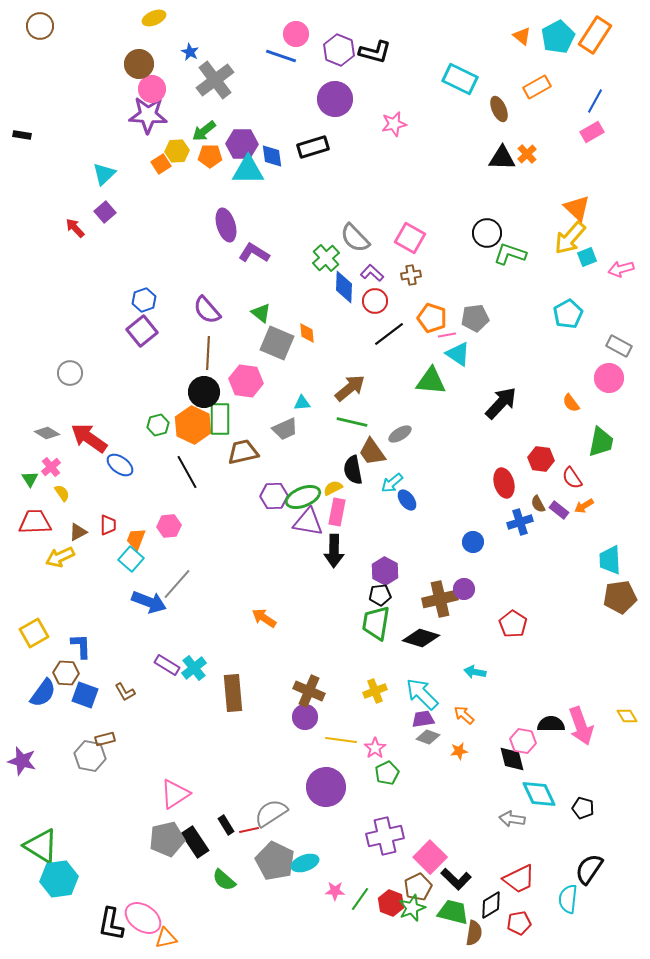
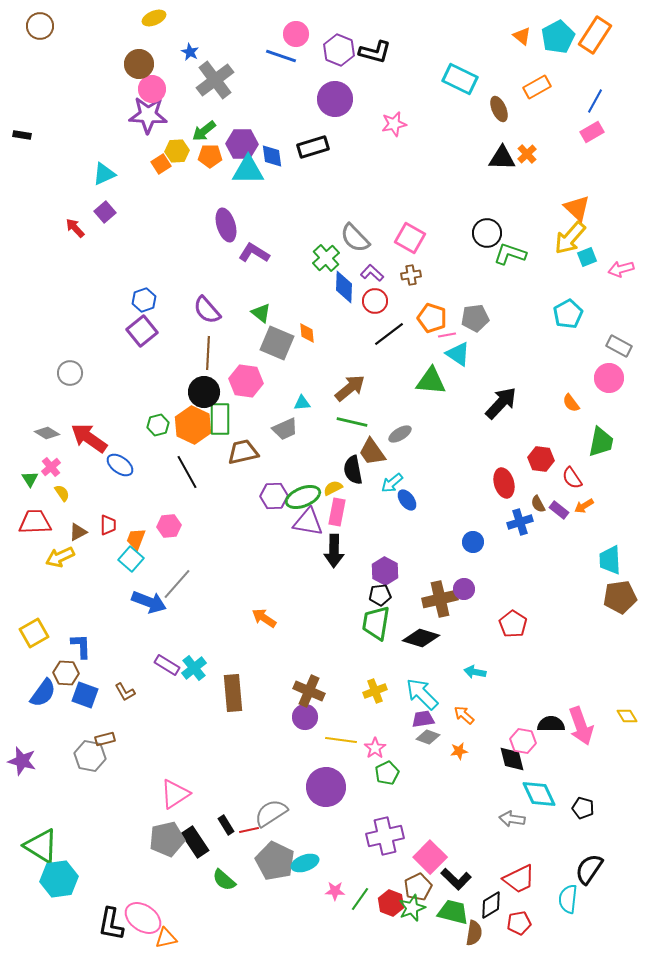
cyan triangle at (104, 174): rotated 20 degrees clockwise
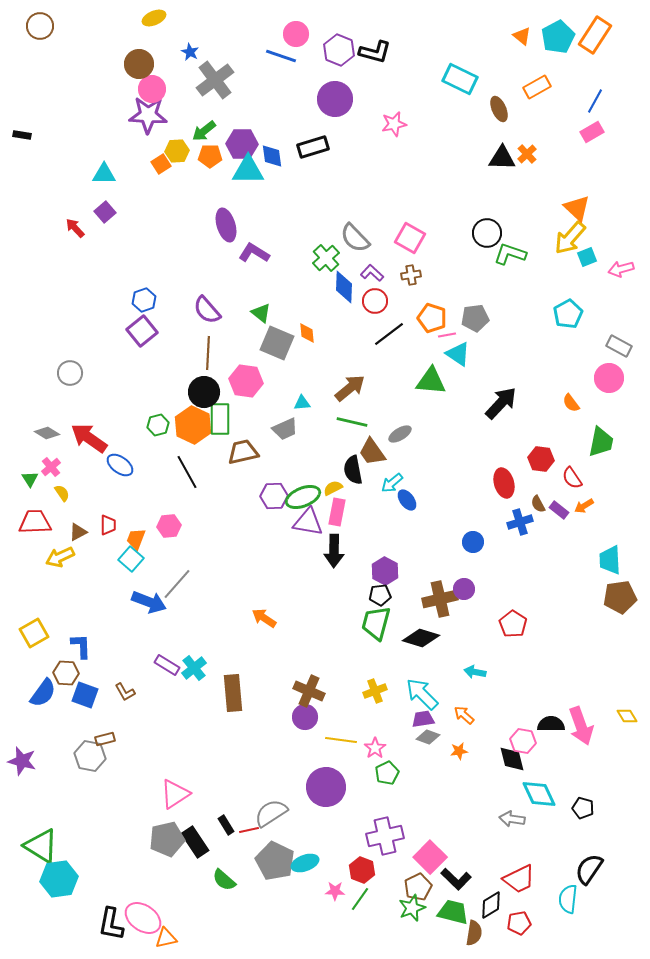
cyan triangle at (104, 174): rotated 25 degrees clockwise
green trapezoid at (376, 623): rotated 6 degrees clockwise
red hexagon at (391, 903): moved 29 px left, 33 px up
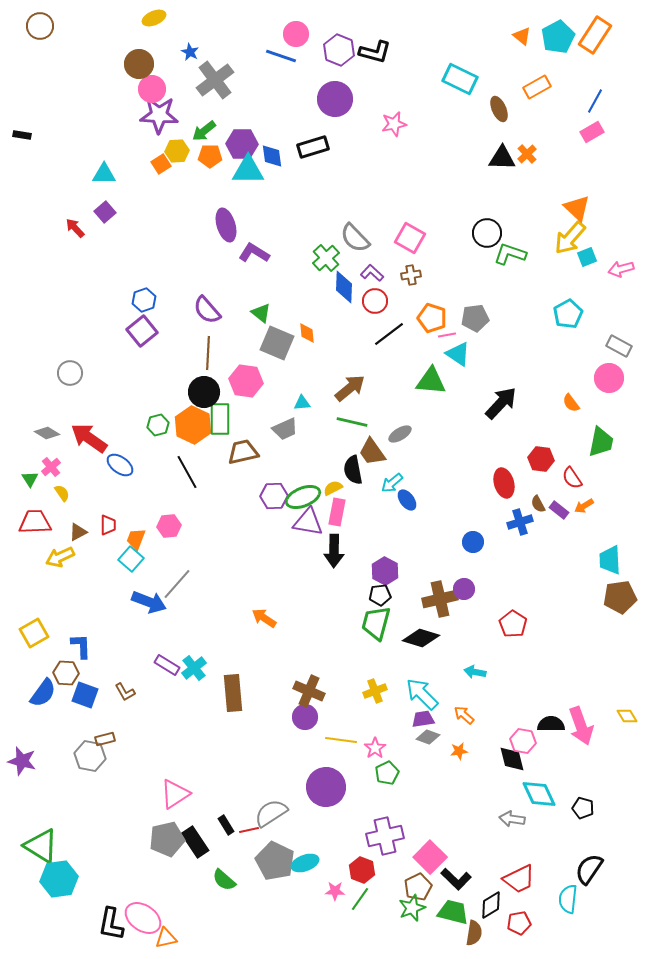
purple star at (148, 115): moved 11 px right
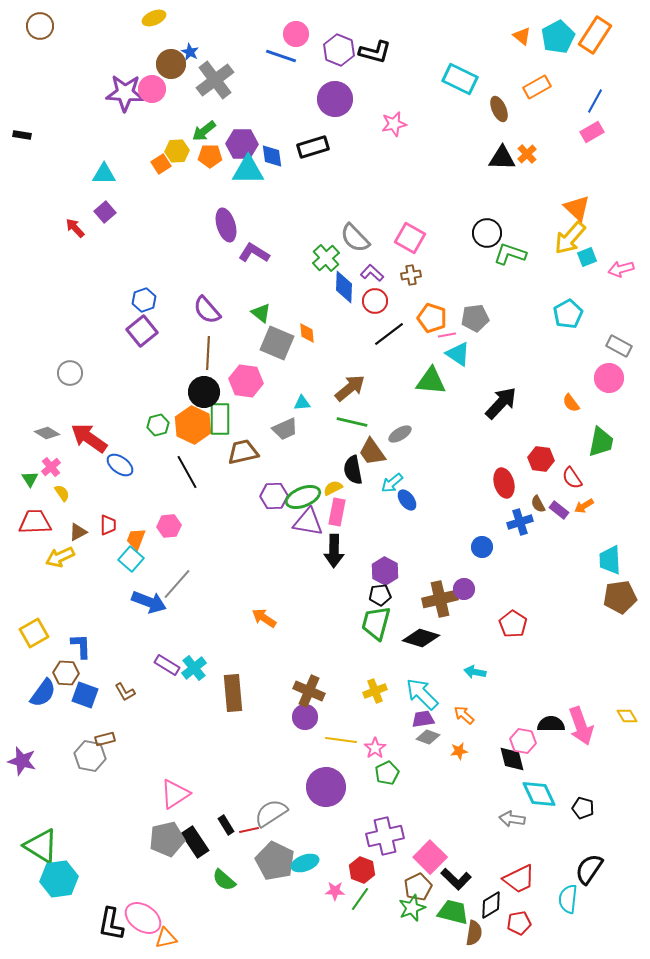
brown circle at (139, 64): moved 32 px right
purple star at (159, 115): moved 34 px left, 22 px up
blue circle at (473, 542): moved 9 px right, 5 px down
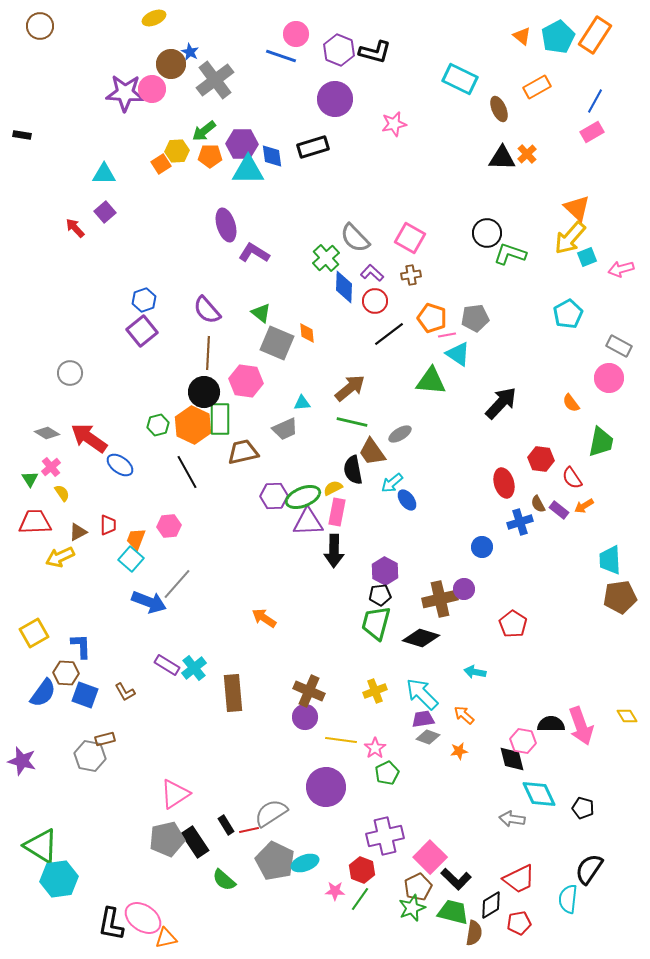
purple triangle at (308, 522): rotated 12 degrees counterclockwise
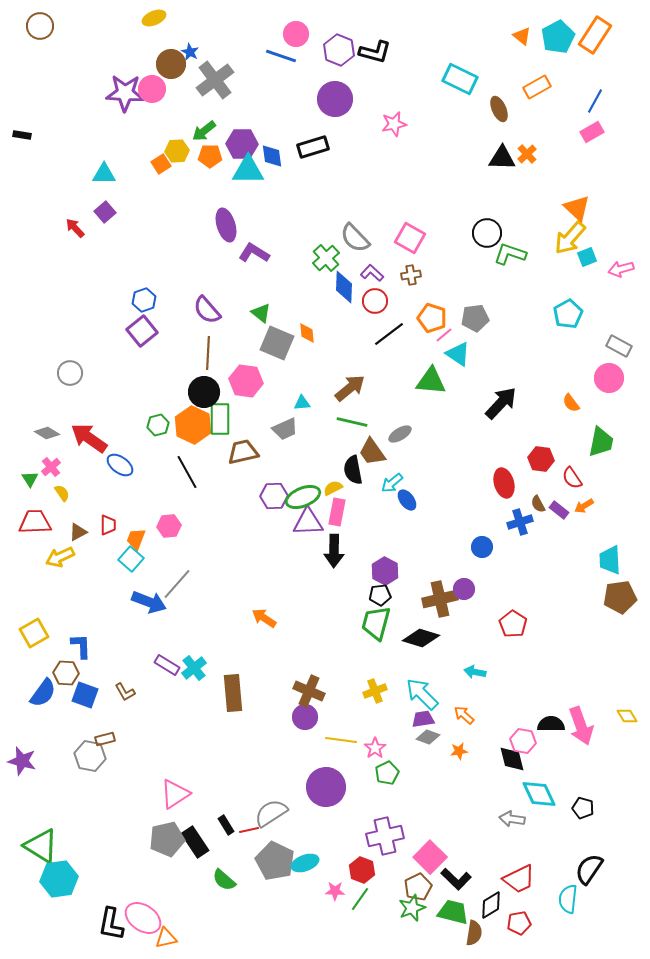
pink line at (447, 335): moved 3 px left; rotated 30 degrees counterclockwise
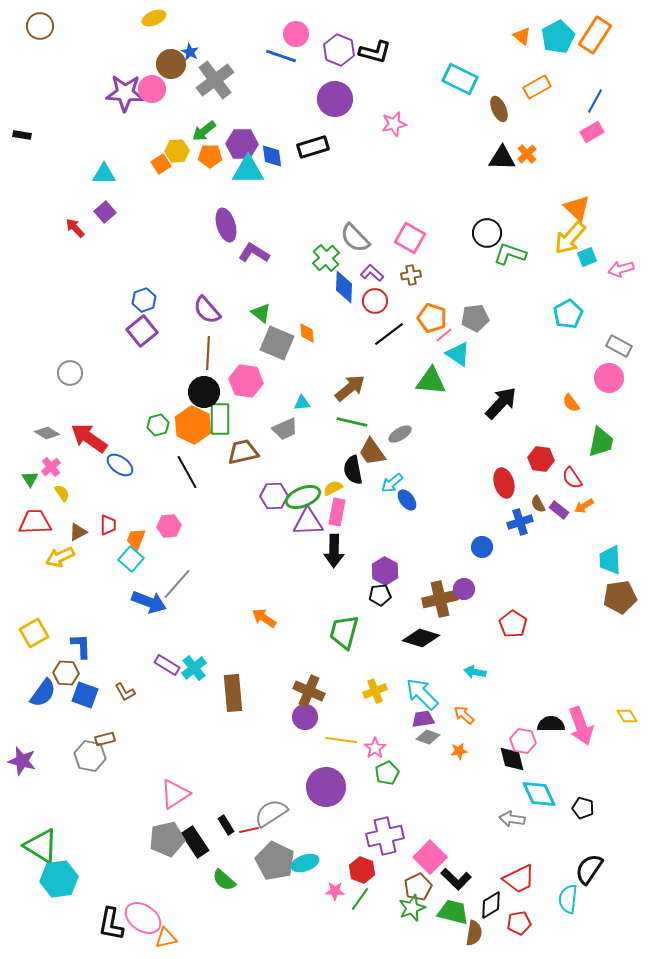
green trapezoid at (376, 623): moved 32 px left, 9 px down
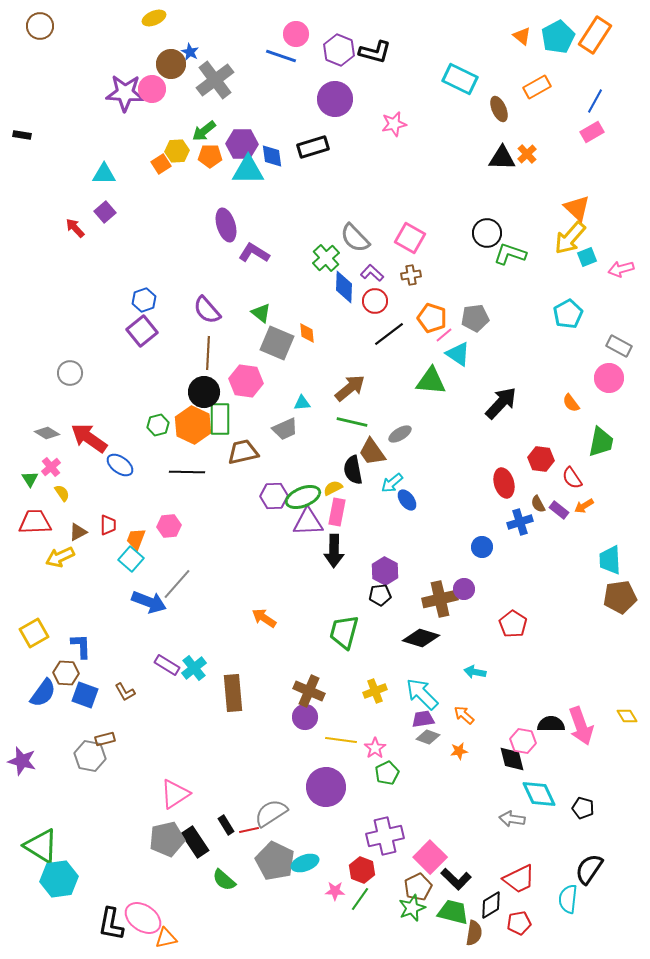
black line at (187, 472): rotated 60 degrees counterclockwise
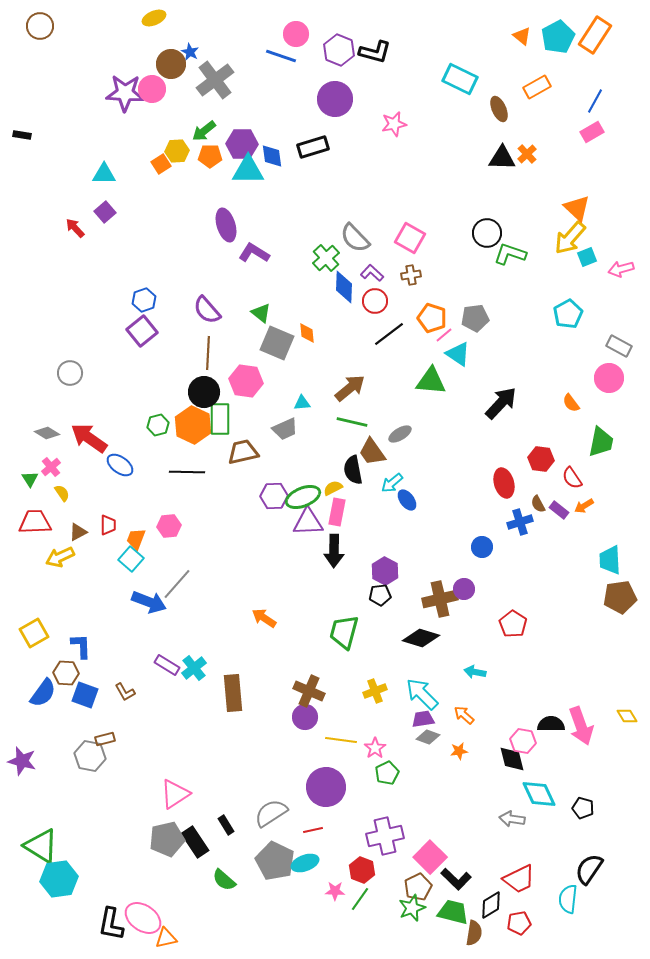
red line at (249, 830): moved 64 px right
